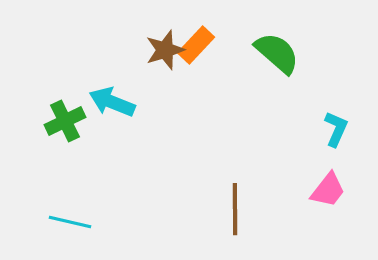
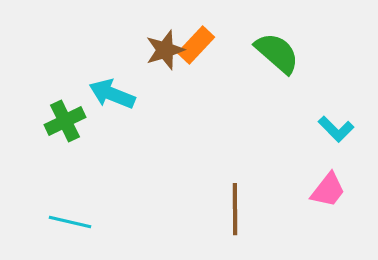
cyan arrow: moved 8 px up
cyan L-shape: rotated 111 degrees clockwise
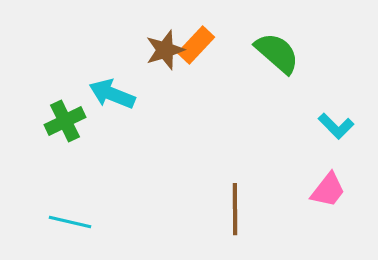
cyan L-shape: moved 3 px up
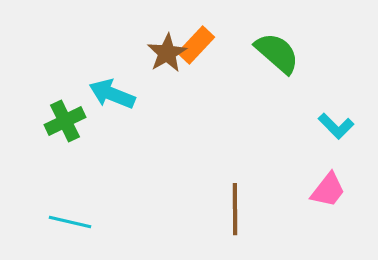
brown star: moved 2 px right, 3 px down; rotated 12 degrees counterclockwise
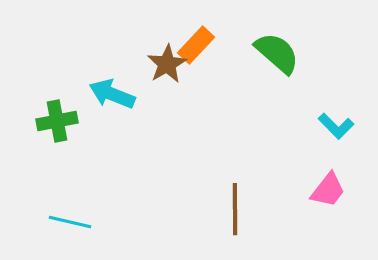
brown star: moved 11 px down
green cross: moved 8 px left; rotated 15 degrees clockwise
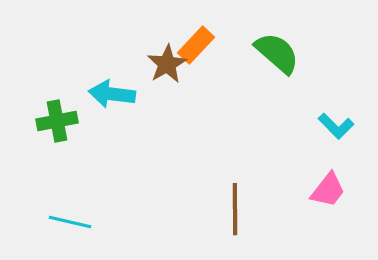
cyan arrow: rotated 15 degrees counterclockwise
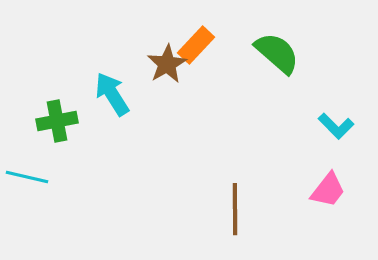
cyan arrow: rotated 51 degrees clockwise
cyan line: moved 43 px left, 45 px up
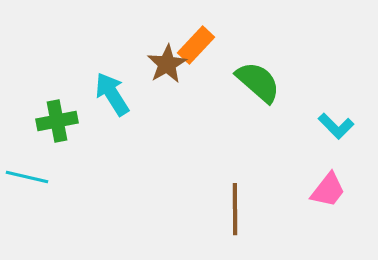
green semicircle: moved 19 px left, 29 px down
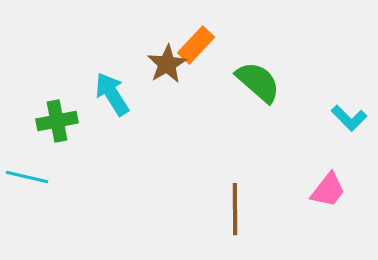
cyan L-shape: moved 13 px right, 8 px up
